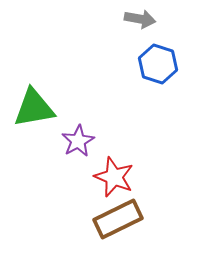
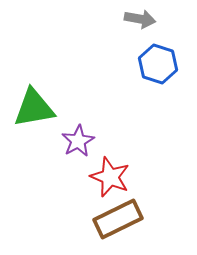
red star: moved 4 px left
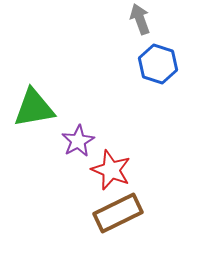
gray arrow: rotated 120 degrees counterclockwise
red star: moved 1 px right, 7 px up
brown rectangle: moved 6 px up
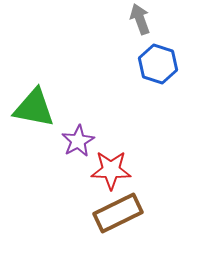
green triangle: rotated 21 degrees clockwise
red star: rotated 21 degrees counterclockwise
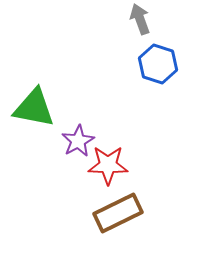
red star: moved 3 px left, 5 px up
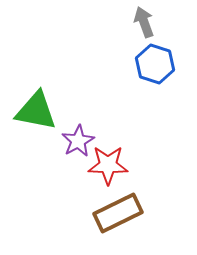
gray arrow: moved 4 px right, 3 px down
blue hexagon: moved 3 px left
green triangle: moved 2 px right, 3 px down
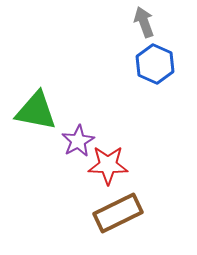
blue hexagon: rotated 6 degrees clockwise
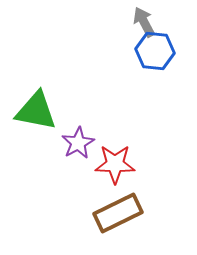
gray arrow: rotated 8 degrees counterclockwise
blue hexagon: moved 13 px up; rotated 18 degrees counterclockwise
purple star: moved 2 px down
red star: moved 7 px right, 1 px up
